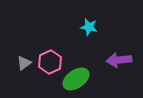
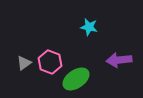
pink hexagon: rotated 15 degrees counterclockwise
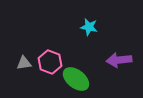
gray triangle: rotated 28 degrees clockwise
green ellipse: rotated 72 degrees clockwise
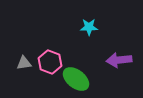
cyan star: rotated 12 degrees counterclockwise
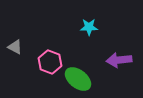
gray triangle: moved 9 px left, 16 px up; rotated 35 degrees clockwise
green ellipse: moved 2 px right
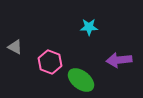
green ellipse: moved 3 px right, 1 px down
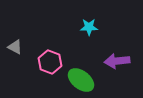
purple arrow: moved 2 px left, 1 px down
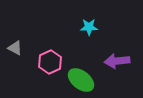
gray triangle: moved 1 px down
pink hexagon: rotated 15 degrees clockwise
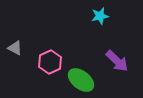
cyan star: moved 11 px right, 11 px up; rotated 12 degrees counterclockwise
purple arrow: rotated 130 degrees counterclockwise
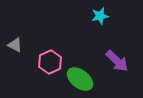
gray triangle: moved 3 px up
green ellipse: moved 1 px left, 1 px up
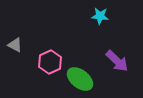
cyan star: rotated 18 degrees clockwise
